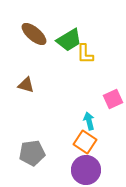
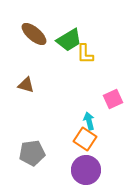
orange square: moved 3 px up
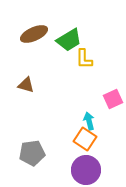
brown ellipse: rotated 64 degrees counterclockwise
yellow L-shape: moved 1 px left, 5 px down
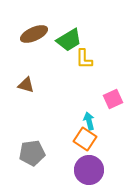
purple circle: moved 3 px right
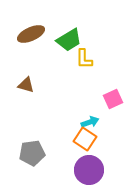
brown ellipse: moved 3 px left
cyan arrow: moved 1 px right, 1 px down; rotated 84 degrees clockwise
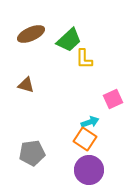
green trapezoid: rotated 12 degrees counterclockwise
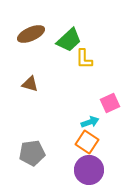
brown triangle: moved 4 px right, 1 px up
pink square: moved 3 px left, 4 px down
orange square: moved 2 px right, 3 px down
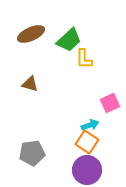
cyan arrow: moved 3 px down
purple circle: moved 2 px left
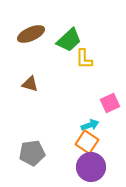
purple circle: moved 4 px right, 3 px up
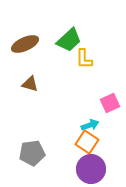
brown ellipse: moved 6 px left, 10 px down
purple circle: moved 2 px down
